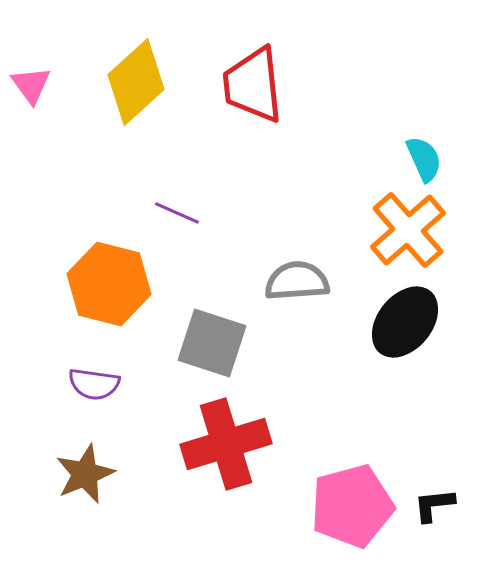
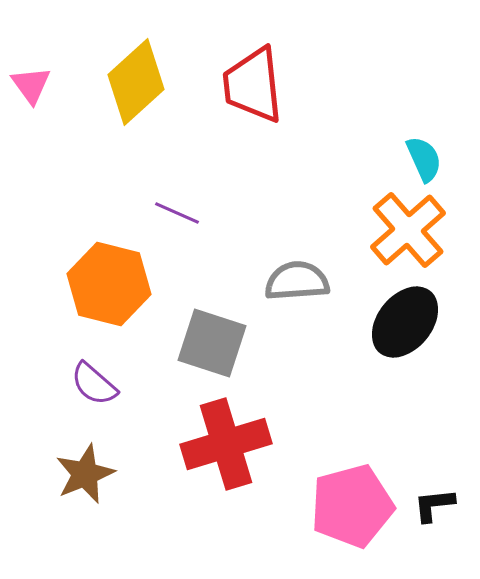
purple semicircle: rotated 33 degrees clockwise
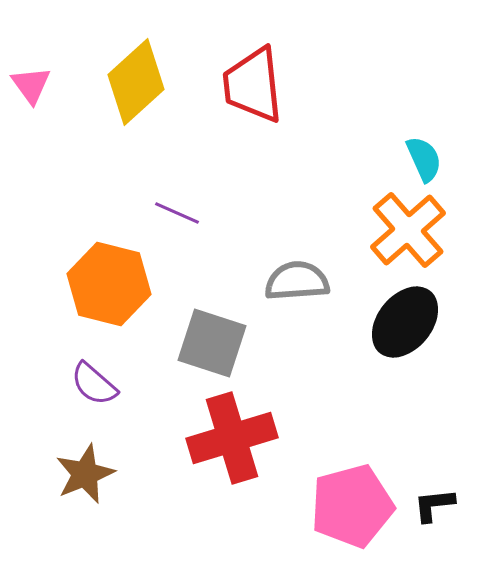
red cross: moved 6 px right, 6 px up
